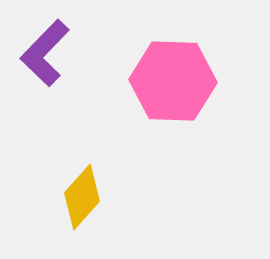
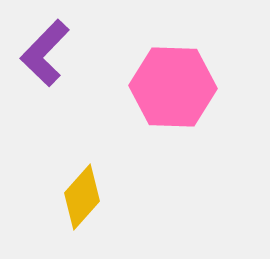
pink hexagon: moved 6 px down
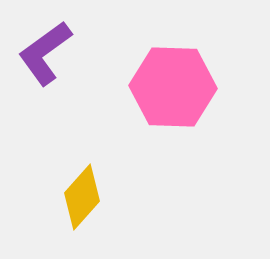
purple L-shape: rotated 10 degrees clockwise
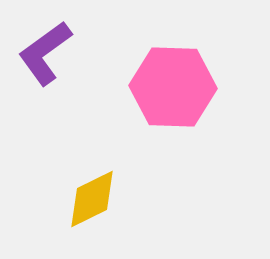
yellow diamond: moved 10 px right, 2 px down; rotated 22 degrees clockwise
